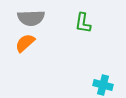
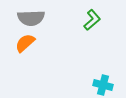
green L-shape: moved 9 px right, 3 px up; rotated 140 degrees counterclockwise
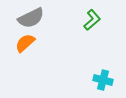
gray semicircle: rotated 24 degrees counterclockwise
cyan cross: moved 5 px up
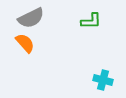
green L-shape: moved 1 px left, 1 px down; rotated 40 degrees clockwise
orange semicircle: rotated 90 degrees clockwise
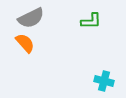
cyan cross: moved 1 px right, 1 px down
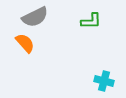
gray semicircle: moved 4 px right, 1 px up
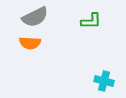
orange semicircle: moved 5 px right; rotated 135 degrees clockwise
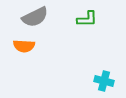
green L-shape: moved 4 px left, 2 px up
orange semicircle: moved 6 px left, 3 px down
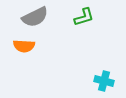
green L-shape: moved 3 px left, 2 px up; rotated 15 degrees counterclockwise
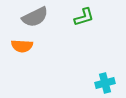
orange semicircle: moved 2 px left
cyan cross: moved 1 px right, 2 px down; rotated 30 degrees counterclockwise
